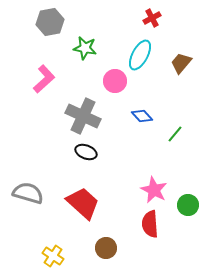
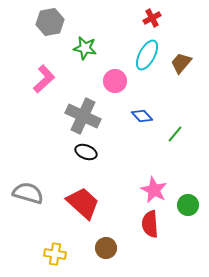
cyan ellipse: moved 7 px right
yellow cross: moved 2 px right, 2 px up; rotated 25 degrees counterclockwise
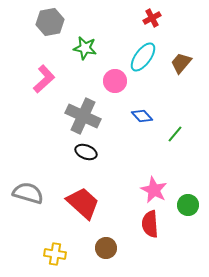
cyan ellipse: moved 4 px left, 2 px down; rotated 8 degrees clockwise
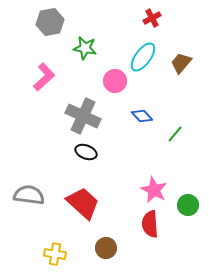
pink L-shape: moved 2 px up
gray semicircle: moved 1 px right, 2 px down; rotated 8 degrees counterclockwise
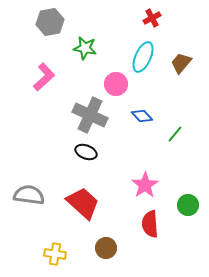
cyan ellipse: rotated 12 degrees counterclockwise
pink circle: moved 1 px right, 3 px down
gray cross: moved 7 px right, 1 px up
pink star: moved 9 px left, 5 px up; rotated 12 degrees clockwise
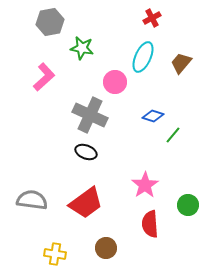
green star: moved 3 px left
pink circle: moved 1 px left, 2 px up
blue diamond: moved 11 px right; rotated 30 degrees counterclockwise
green line: moved 2 px left, 1 px down
gray semicircle: moved 3 px right, 5 px down
red trapezoid: moved 3 px right; rotated 102 degrees clockwise
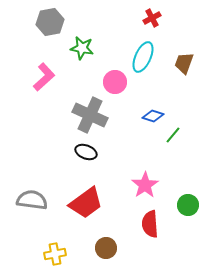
brown trapezoid: moved 3 px right; rotated 20 degrees counterclockwise
yellow cross: rotated 20 degrees counterclockwise
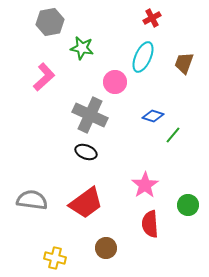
yellow cross: moved 4 px down; rotated 25 degrees clockwise
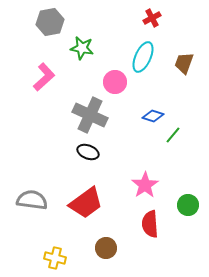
black ellipse: moved 2 px right
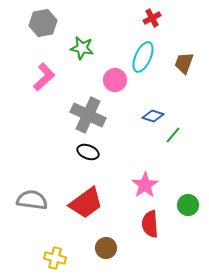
gray hexagon: moved 7 px left, 1 px down
pink circle: moved 2 px up
gray cross: moved 2 px left
